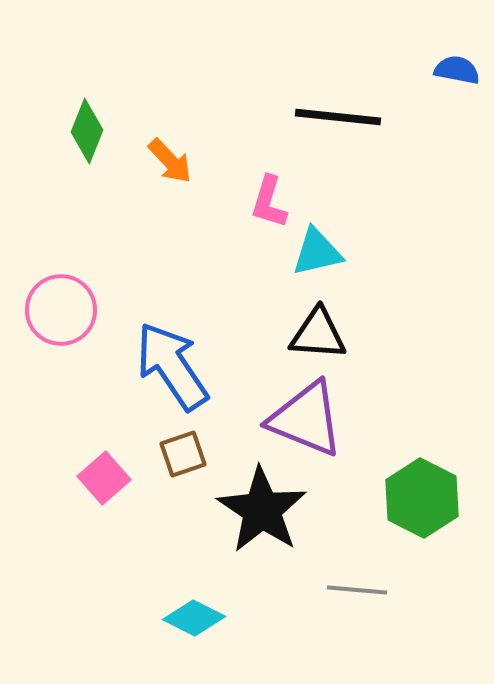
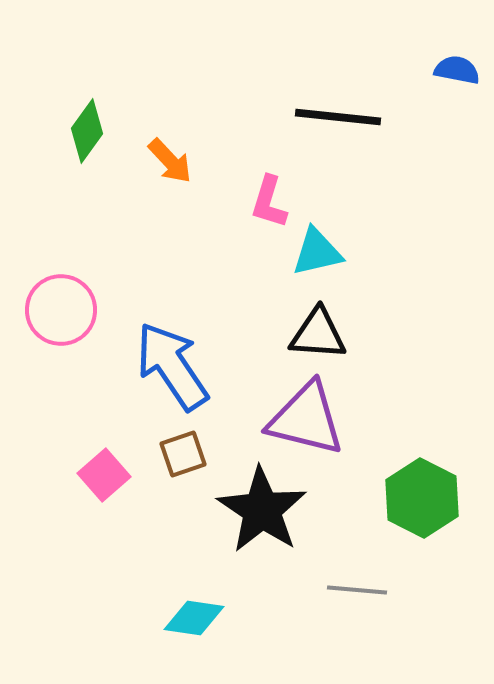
green diamond: rotated 14 degrees clockwise
purple triangle: rotated 8 degrees counterclockwise
pink square: moved 3 px up
cyan diamond: rotated 18 degrees counterclockwise
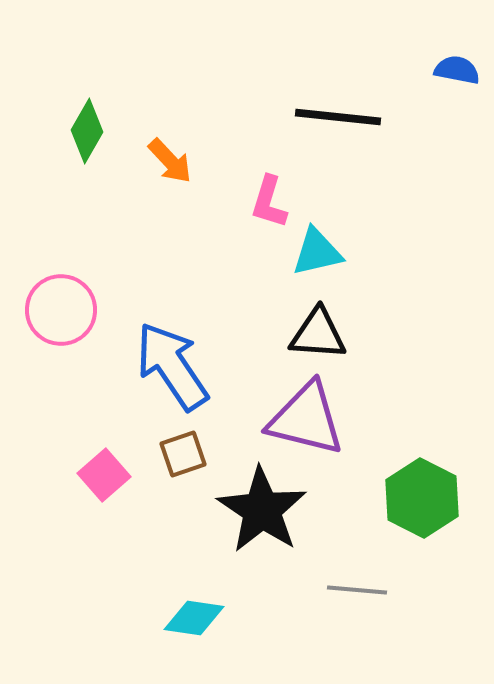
green diamond: rotated 6 degrees counterclockwise
